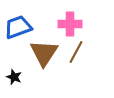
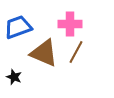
brown triangle: rotated 40 degrees counterclockwise
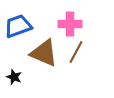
blue trapezoid: moved 1 px up
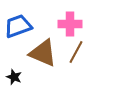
brown triangle: moved 1 px left
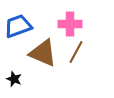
black star: moved 2 px down
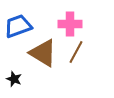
brown triangle: rotated 8 degrees clockwise
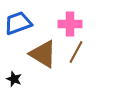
blue trapezoid: moved 3 px up
brown triangle: moved 1 px down
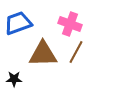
pink cross: rotated 20 degrees clockwise
brown triangle: rotated 32 degrees counterclockwise
black star: rotated 21 degrees counterclockwise
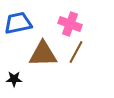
blue trapezoid: rotated 8 degrees clockwise
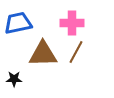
pink cross: moved 2 px right, 1 px up; rotated 20 degrees counterclockwise
